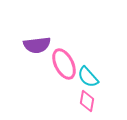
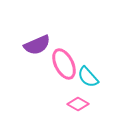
purple semicircle: rotated 16 degrees counterclockwise
pink diamond: moved 9 px left, 3 px down; rotated 70 degrees counterclockwise
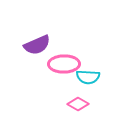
pink ellipse: rotated 64 degrees counterclockwise
cyan semicircle: rotated 45 degrees counterclockwise
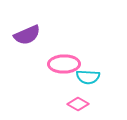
purple semicircle: moved 10 px left, 10 px up
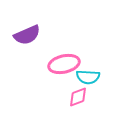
pink ellipse: rotated 12 degrees counterclockwise
pink diamond: moved 7 px up; rotated 50 degrees counterclockwise
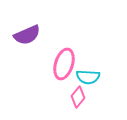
pink ellipse: rotated 60 degrees counterclockwise
pink diamond: rotated 30 degrees counterclockwise
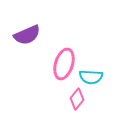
cyan semicircle: moved 3 px right
pink diamond: moved 1 px left, 2 px down
